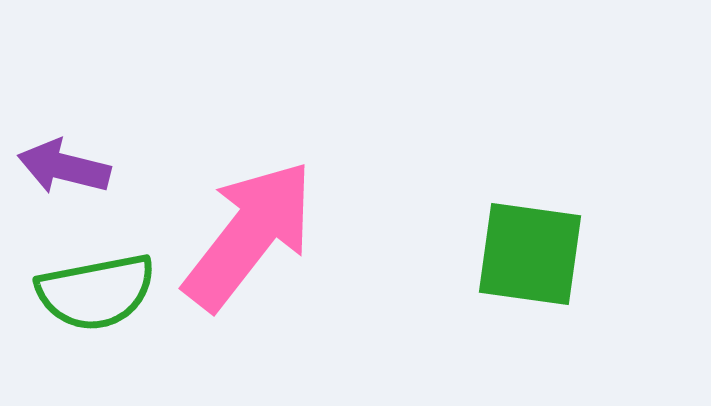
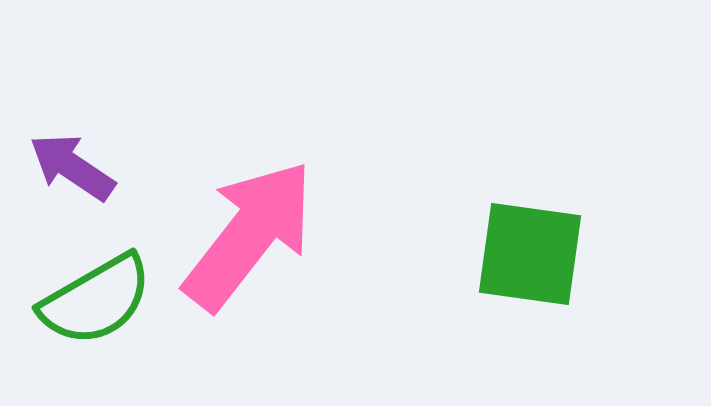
purple arrow: moved 8 px right; rotated 20 degrees clockwise
green semicircle: moved 8 px down; rotated 19 degrees counterclockwise
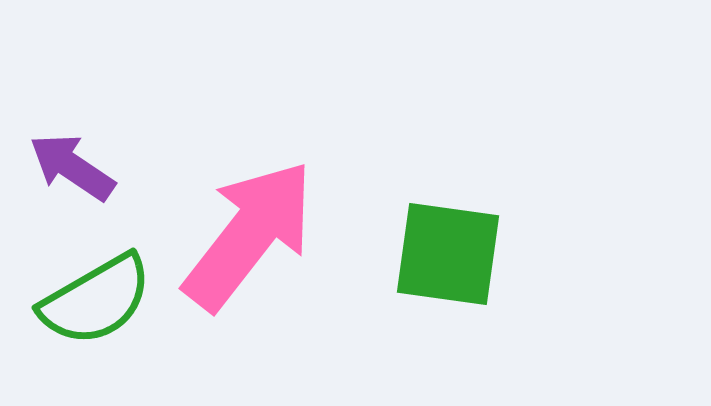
green square: moved 82 px left
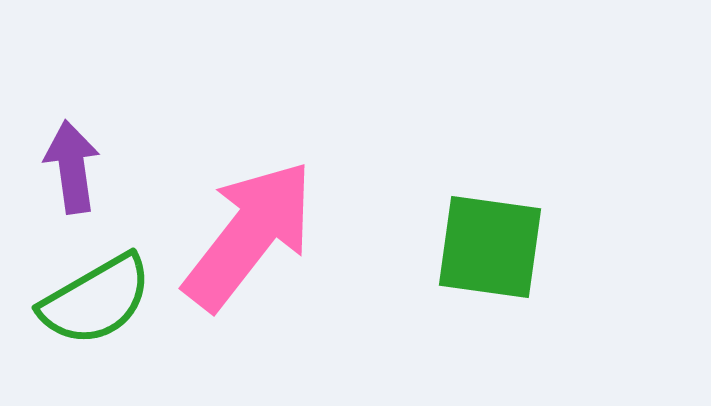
purple arrow: rotated 48 degrees clockwise
green square: moved 42 px right, 7 px up
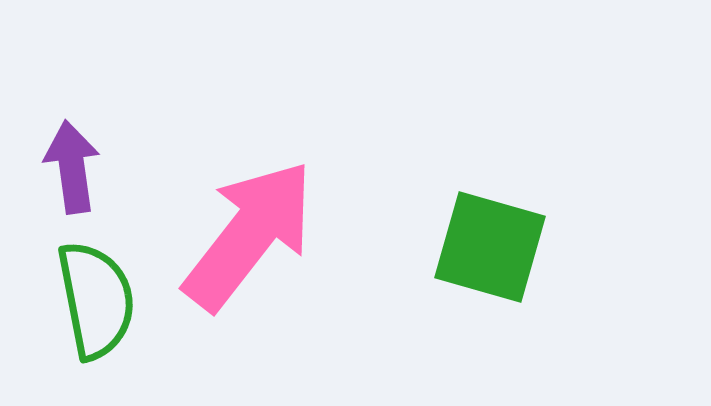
green square: rotated 8 degrees clockwise
green semicircle: rotated 71 degrees counterclockwise
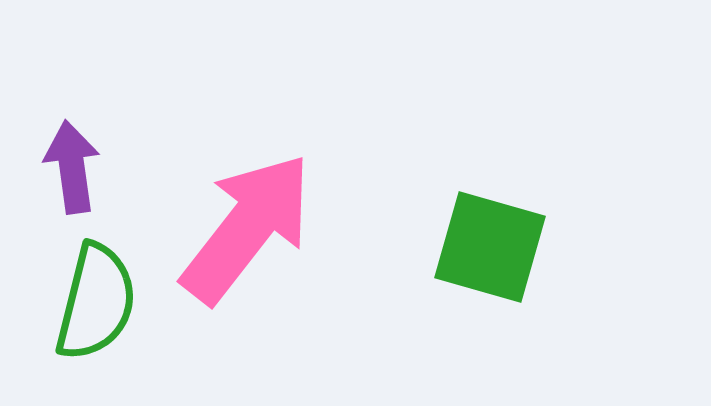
pink arrow: moved 2 px left, 7 px up
green semicircle: moved 2 px down; rotated 25 degrees clockwise
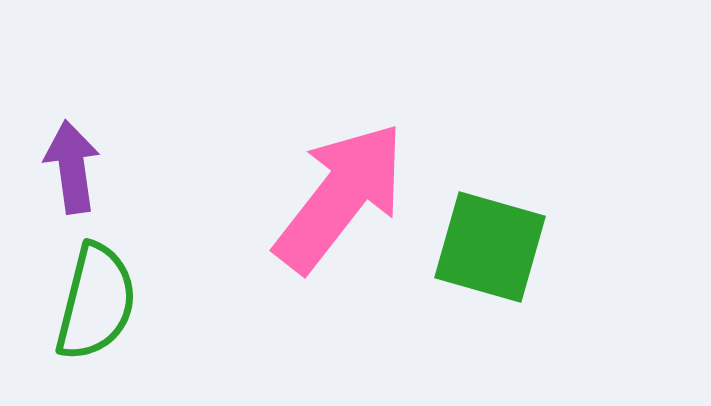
pink arrow: moved 93 px right, 31 px up
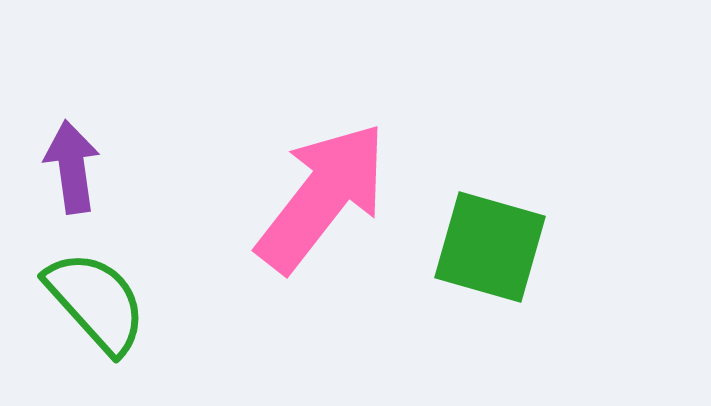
pink arrow: moved 18 px left
green semicircle: rotated 56 degrees counterclockwise
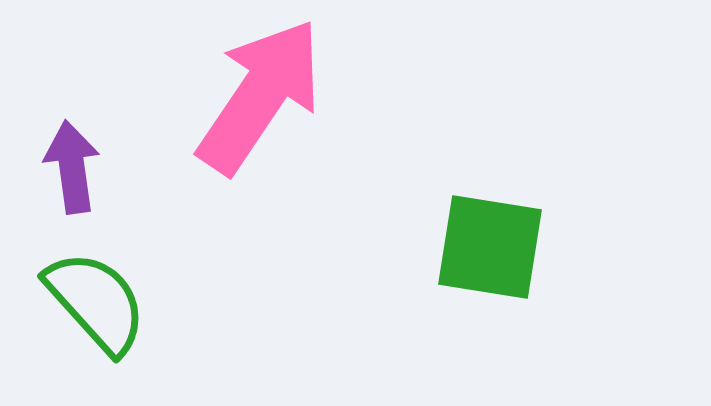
pink arrow: moved 62 px left, 101 px up; rotated 4 degrees counterclockwise
green square: rotated 7 degrees counterclockwise
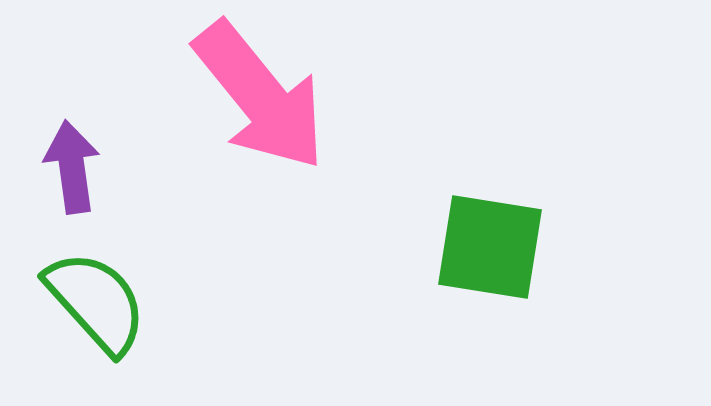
pink arrow: rotated 107 degrees clockwise
